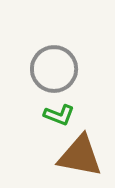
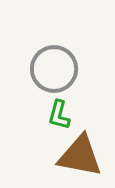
green L-shape: rotated 84 degrees clockwise
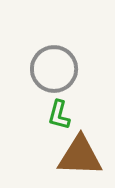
brown triangle: rotated 9 degrees counterclockwise
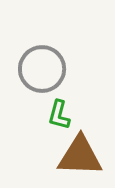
gray circle: moved 12 px left
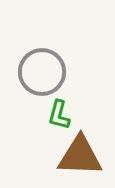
gray circle: moved 3 px down
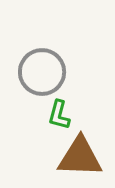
brown triangle: moved 1 px down
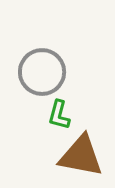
brown triangle: moved 1 px right, 1 px up; rotated 9 degrees clockwise
